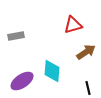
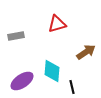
red triangle: moved 16 px left, 1 px up
black line: moved 16 px left, 1 px up
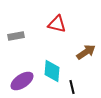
red triangle: rotated 30 degrees clockwise
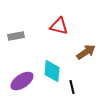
red triangle: moved 2 px right, 2 px down
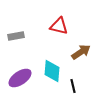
brown arrow: moved 5 px left
purple ellipse: moved 2 px left, 3 px up
black line: moved 1 px right, 1 px up
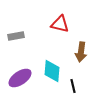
red triangle: moved 1 px right, 2 px up
brown arrow: rotated 132 degrees clockwise
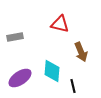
gray rectangle: moved 1 px left, 1 px down
brown arrow: rotated 30 degrees counterclockwise
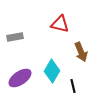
cyan diamond: rotated 25 degrees clockwise
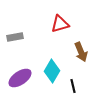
red triangle: rotated 30 degrees counterclockwise
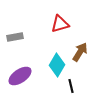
brown arrow: moved 1 px left; rotated 126 degrees counterclockwise
cyan diamond: moved 5 px right, 6 px up
purple ellipse: moved 2 px up
black line: moved 2 px left
